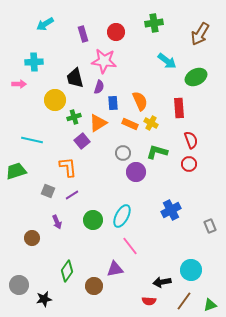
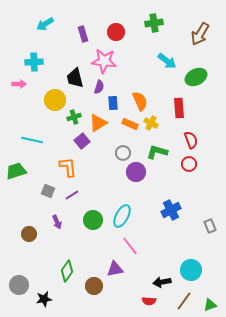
brown circle at (32, 238): moved 3 px left, 4 px up
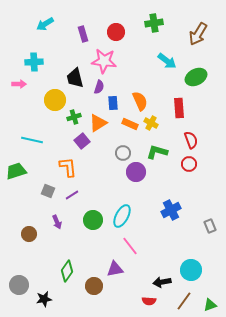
brown arrow at (200, 34): moved 2 px left
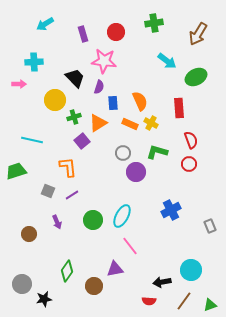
black trapezoid at (75, 78): rotated 150 degrees clockwise
gray circle at (19, 285): moved 3 px right, 1 px up
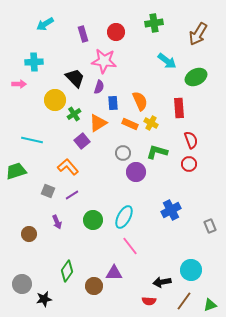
green cross at (74, 117): moved 3 px up; rotated 16 degrees counterclockwise
orange L-shape at (68, 167): rotated 35 degrees counterclockwise
cyan ellipse at (122, 216): moved 2 px right, 1 px down
purple triangle at (115, 269): moved 1 px left, 4 px down; rotated 12 degrees clockwise
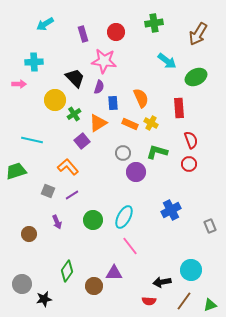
orange semicircle at (140, 101): moved 1 px right, 3 px up
